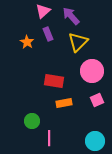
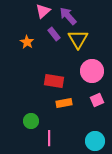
purple arrow: moved 3 px left
purple rectangle: moved 6 px right; rotated 16 degrees counterclockwise
yellow triangle: moved 3 px up; rotated 15 degrees counterclockwise
green circle: moved 1 px left
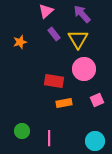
pink triangle: moved 3 px right
purple arrow: moved 14 px right, 2 px up
orange star: moved 7 px left; rotated 24 degrees clockwise
pink circle: moved 8 px left, 2 px up
green circle: moved 9 px left, 10 px down
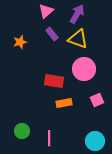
purple arrow: moved 5 px left; rotated 72 degrees clockwise
purple rectangle: moved 2 px left
yellow triangle: rotated 40 degrees counterclockwise
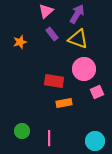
pink square: moved 8 px up
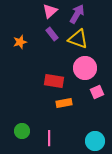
pink triangle: moved 4 px right
pink circle: moved 1 px right, 1 px up
